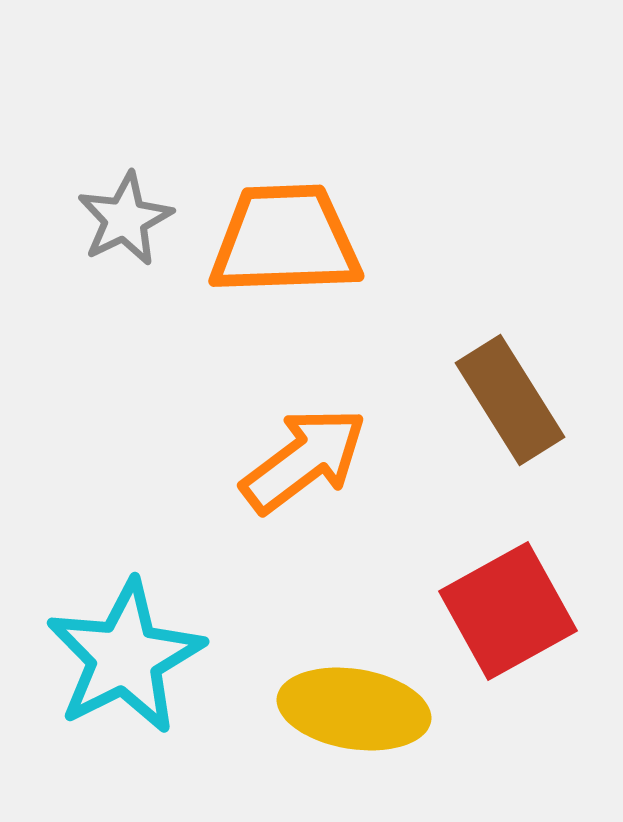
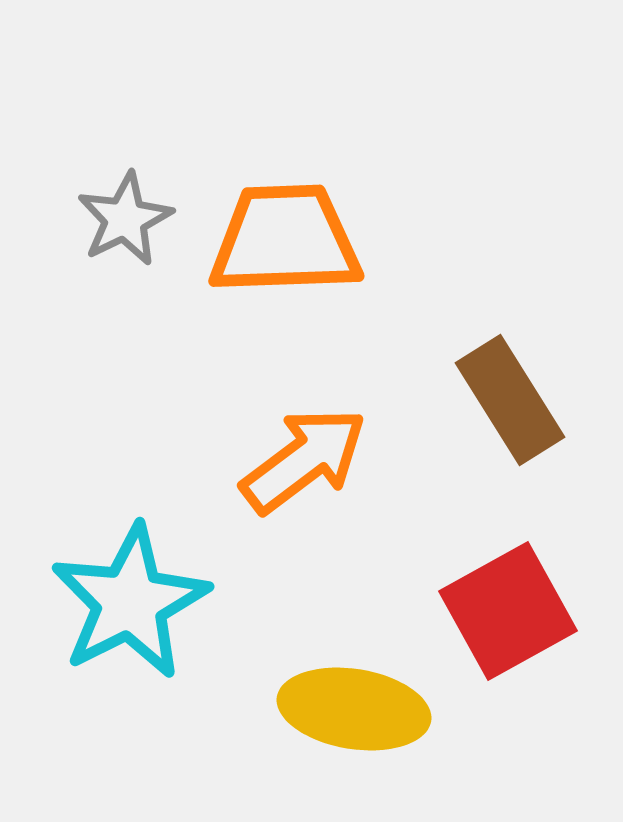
cyan star: moved 5 px right, 55 px up
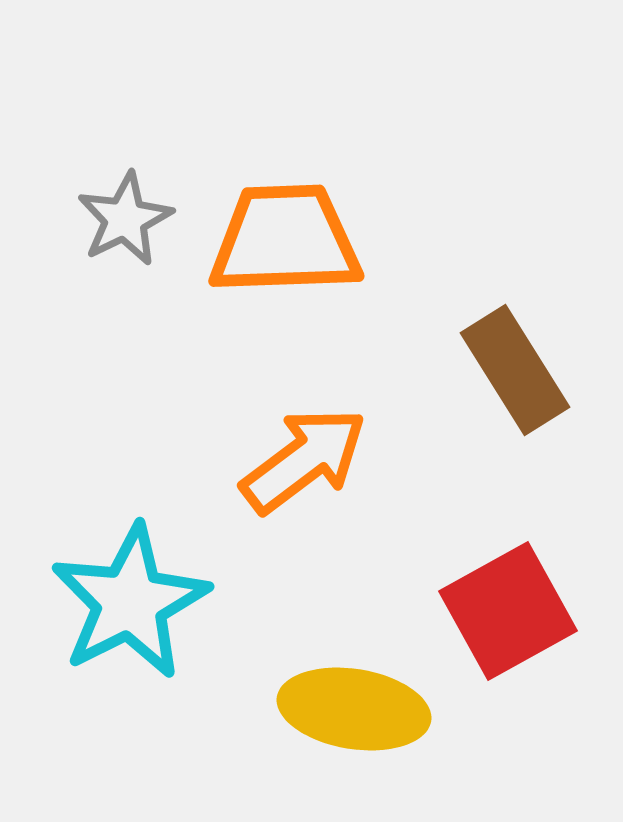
brown rectangle: moved 5 px right, 30 px up
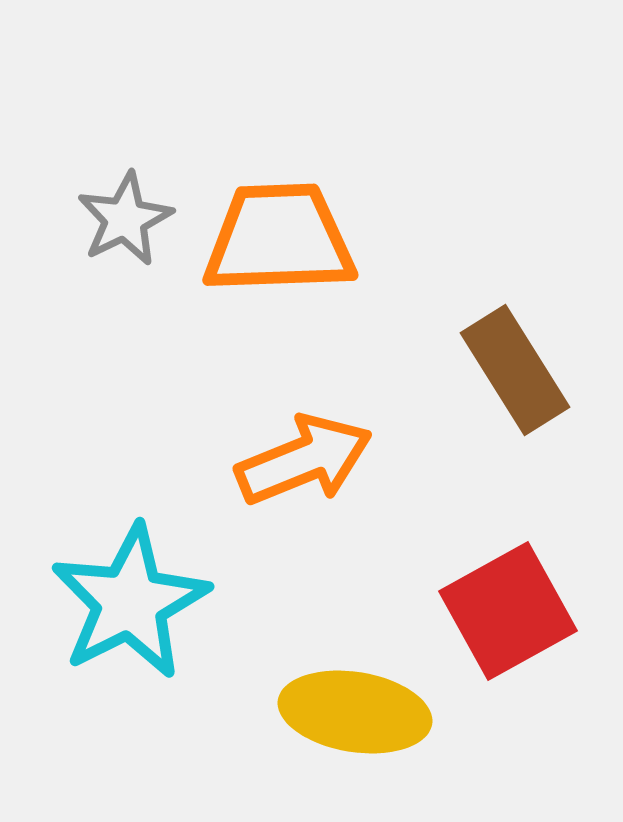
orange trapezoid: moved 6 px left, 1 px up
orange arrow: rotated 15 degrees clockwise
yellow ellipse: moved 1 px right, 3 px down
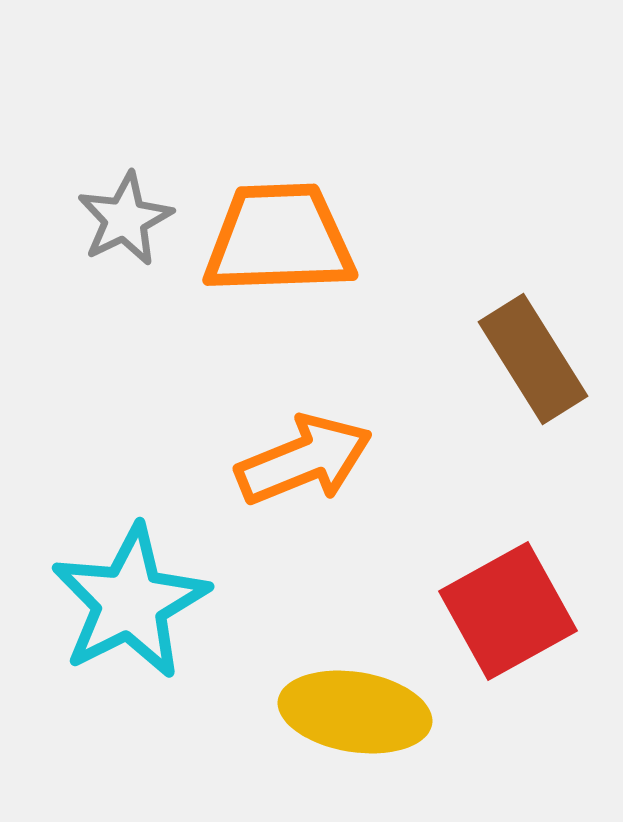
brown rectangle: moved 18 px right, 11 px up
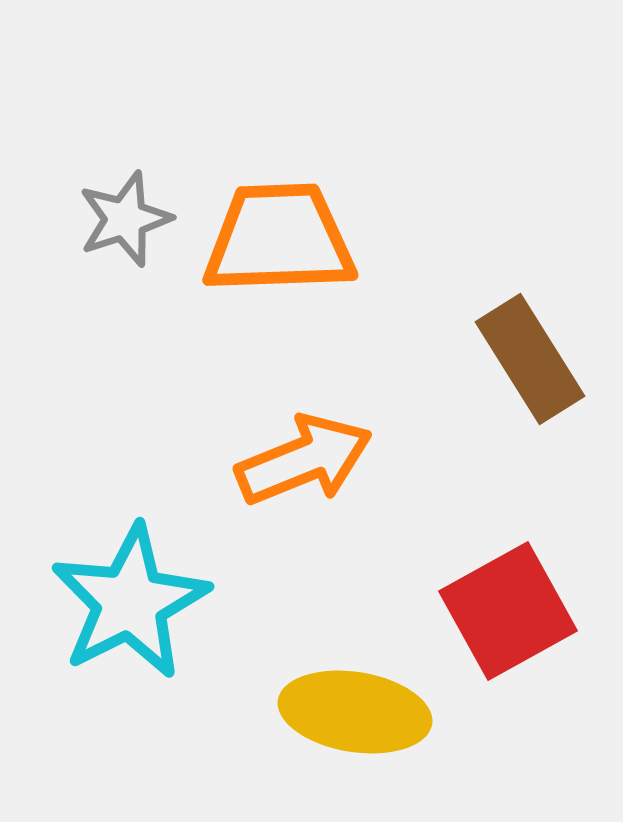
gray star: rotated 8 degrees clockwise
brown rectangle: moved 3 px left
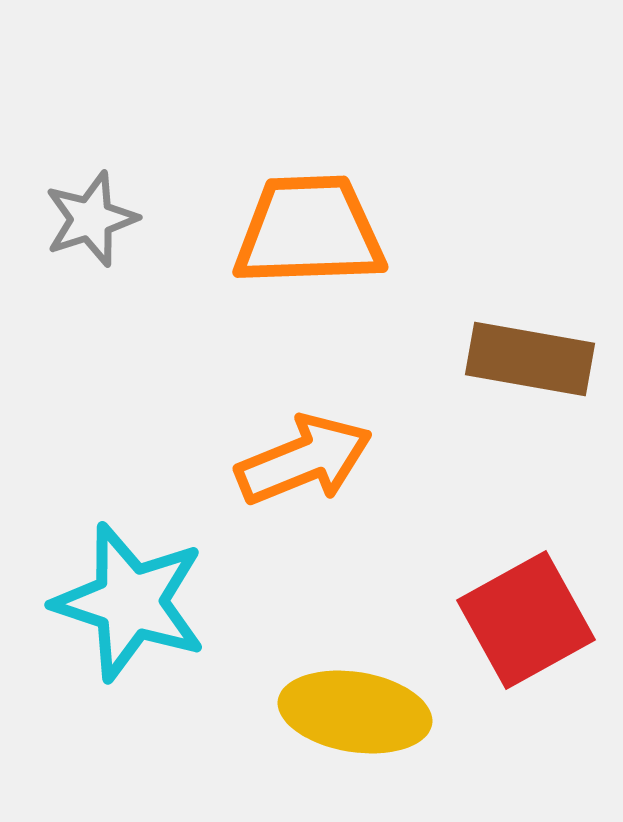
gray star: moved 34 px left
orange trapezoid: moved 30 px right, 8 px up
brown rectangle: rotated 48 degrees counterclockwise
cyan star: rotated 27 degrees counterclockwise
red square: moved 18 px right, 9 px down
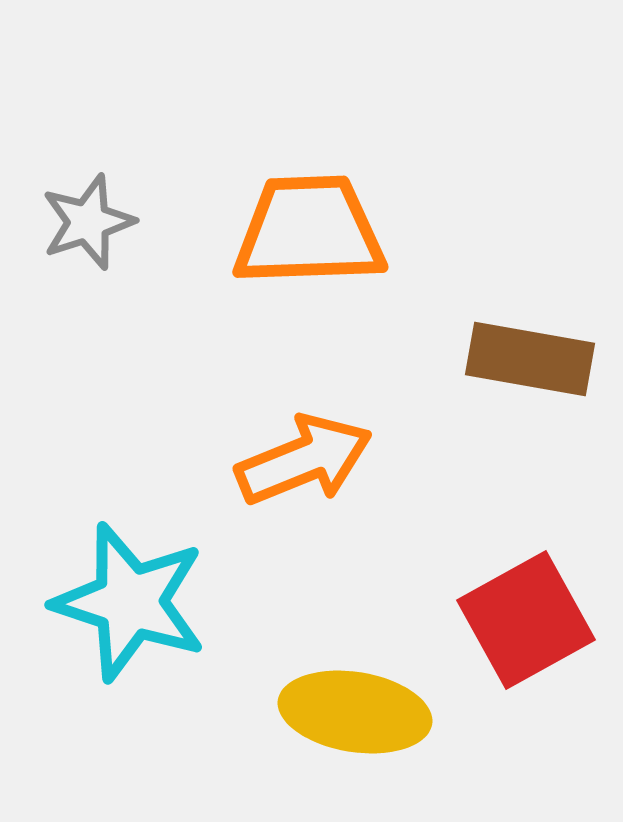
gray star: moved 3 px left, 3 px down
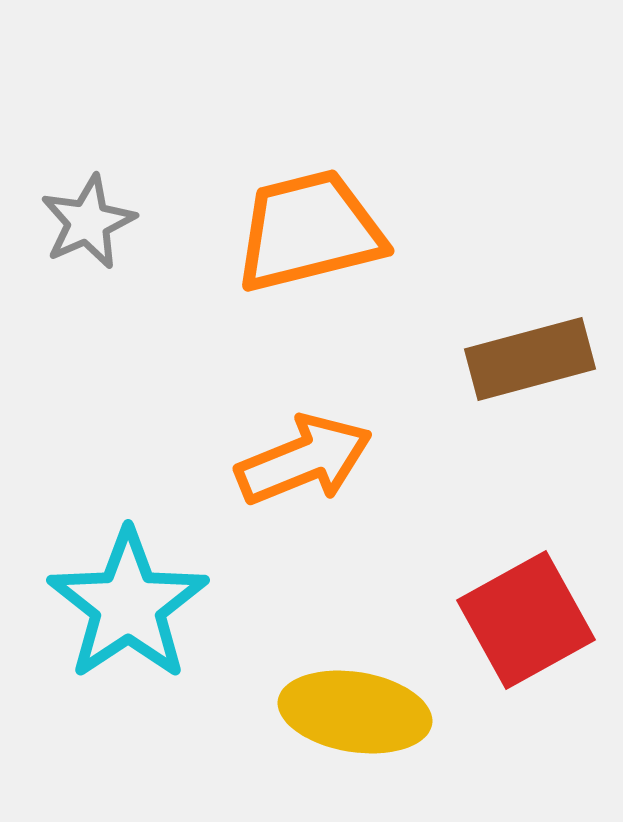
gray star: rotated 6 degrees counterclockwise
orange trapezoid: rotated 12 degrees counterclockwise
brown rectangle: rotated 25 degrees counterclockwise
cyan star: moved 2 px left, 3 px down; rotated 20 degrees clockwise
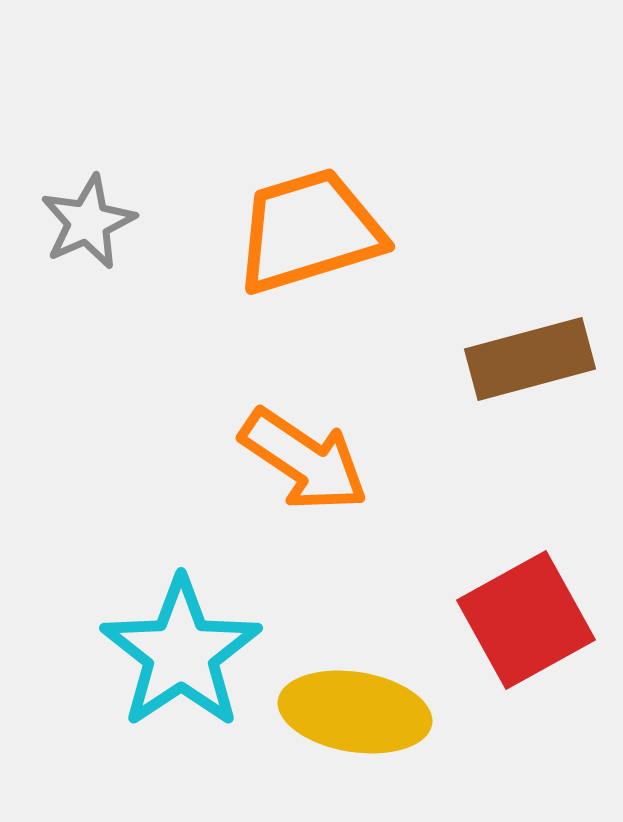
orange trapezoid: rotated 3 degrees counterclockwise
orange arrow: rotated 56 degrees clockwise
cyan star: moved 53 px right, 48 px down
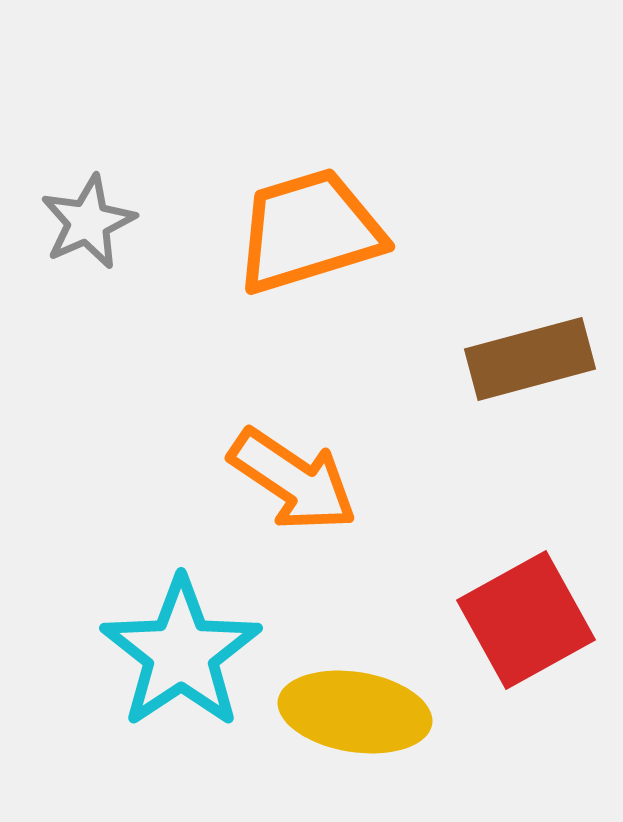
orange arrow: moved 11 px left, 20 px down
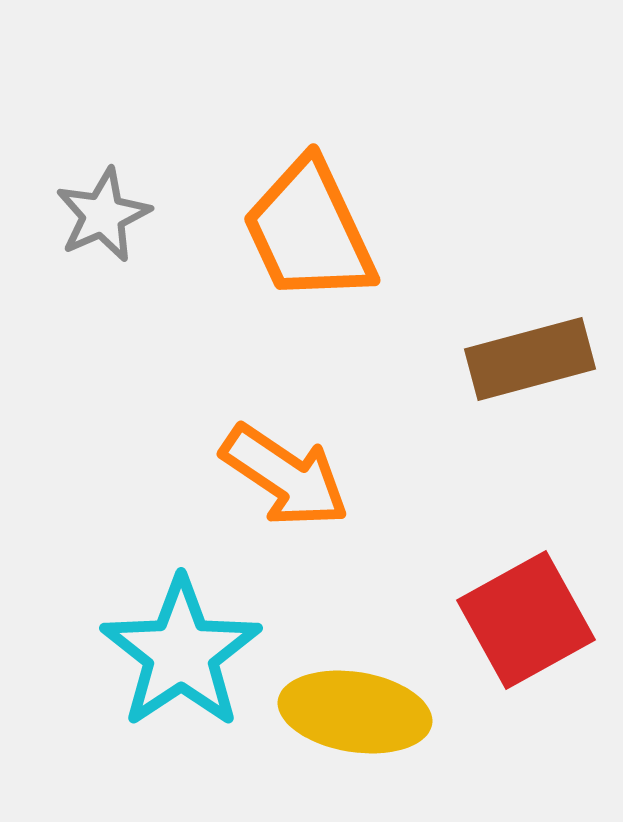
gray star: moved 15 px right, 7 px up
orange trapezoid: rotated 98 degrees counterclockwise
orange arrow: moved 8 px left, 4 px up
